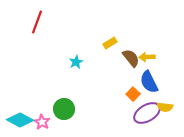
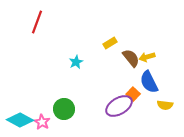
yellow arrow: rotated 14 degrees counterclockwise
yellow semicircle: moved 2 px up
purple ellipse: moved 28 px left, 7 px up
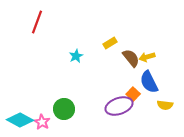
cyan star: moved 6 px up
purple ellipse: rotated 12 degrees clockwise
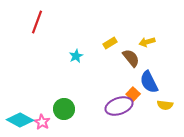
yellow arrow: moved 15 px up
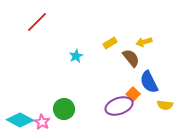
red line: rotated 25 degrees clockwise
yellow arrow: moved 3 px left
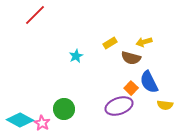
red line: moved 2 px left, 7 px up
brown semicircle: rotated 144 degrees clockwise
orange square: moved 2 px left, 6 px up
pink star: moved 1 px down
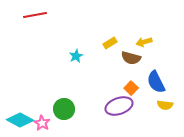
red line: rotated 35 degrees clockwise
blue semicircle: moved 7 px right
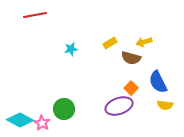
cyan star: moved 5 px left, 7 px up; rotated 16 degrees clockwise
blue semicircle: moved 2 px right
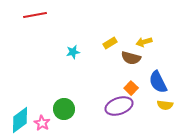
cyan star: moved 2 px right, 3 px down
cyan diamond: rotated 64 degrees counterclockwise
